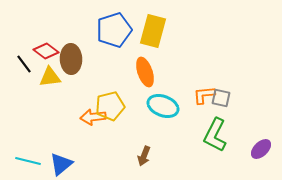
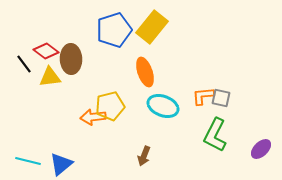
yellow rectangle: moved 1 px left, 4 px up; rotated 24 degrees clockwise
orange L-shape: moved 1 px left, 1 px down
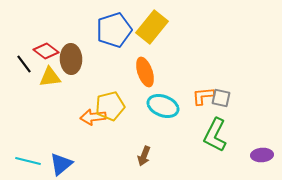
purple ellipse: moved 1 px right, 6 px down; rotated 40 degrees clockwise
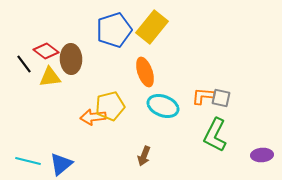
orange L-shape: rotated 10 degrees clockwise
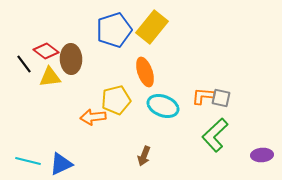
yellow pentagon: moved 6 px right, 6 px up
green L-shape: rotated 20 degrees clockwise
blue triangle: rotated 15 degrees clockwise
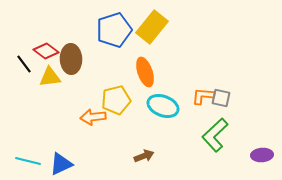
brown arrow: rotated 132 degrees counterclockwise
